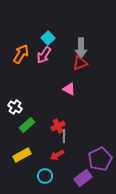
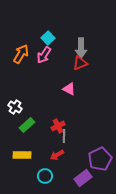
yellow rectangle: rotated 30 degrees clockwise
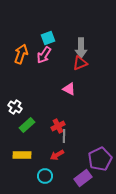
cyan square: rotated 24 degrees clockwise
orange arrow: rotated 12 degrees counterclockwise
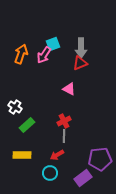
cyan square: moved 5 px right, 6 px down
red cross: moved 6 px right, 5 px up
purple pentagon: rotated 20 degrees clockwise
cyan circle: moved 5 px right, 3 px up
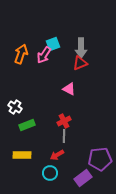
green rectangle: rotated 21 degrees clockwise
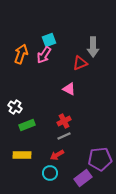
cyan square: moved 4 px left, 4 px up
gray arrow: moved 12 px right, 1 px up
gray line: rotated 64 degrees clockwise
